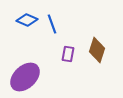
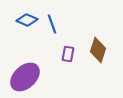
brown diamond: moved 1 px right
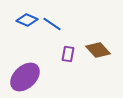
blue line: rotated 36 degrees counterclockwise
brown diamond: rotated 60 degrees counterclockwise
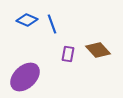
blue line: rotated 36 degrees clockwise
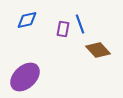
blue diamond: rotated 35 degrees counterclockwise
blue line: moved 28 px right
purple rectangle: moved 5 px left, 25 px up
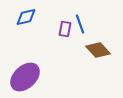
blue diamond: moved 1 px left, 3 px up
purple rectangle: moved 2 px right
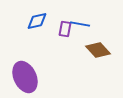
blue diamond: moved 11 px right, 4 px down
blue line: rotated 60 degrees counterclockwise
purple ellipse: rotated 72 degrees counterclockwise
